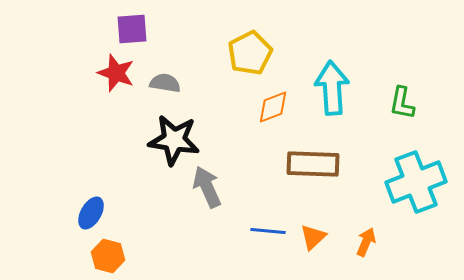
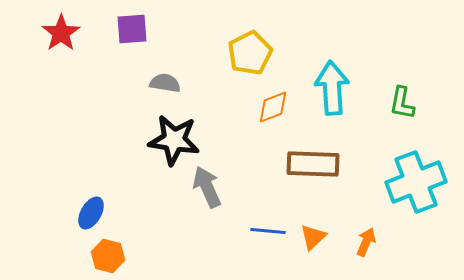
red star: moved 55 px left, 40 px up; rotated 18 degrees clockwise
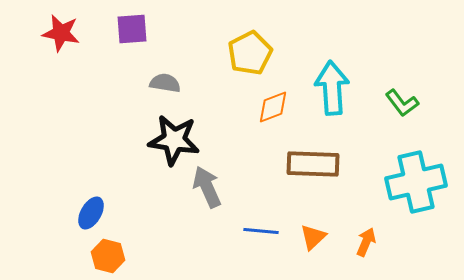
red star: rotated 27 degrees counterclockwise
green L-shape: rotated 48 degrees counterclockwise
cyan cross: rotated 8 degrees clockwise
blue line: moved 7 px left
